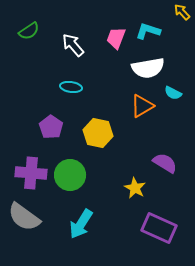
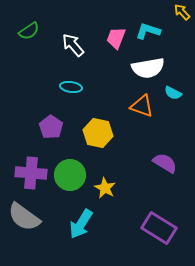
orange triangle: rotated 50 degrees clockwise
yellow star: moved 30 px left
purple rectangle: rotated 8 degrees clockwise
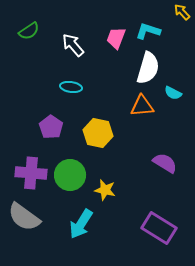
white semicircle: rotated 64 degrees counterclockwise
orange triangle: rotated 25 degrees counterclockwise
yellow star: moved 2 px down; rotated 15 degrees counterclockwise
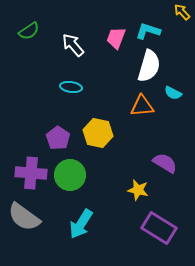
white semicircle: moved 1 px right, 2 px up
purple pentagon: moved 7 px right, 11 px down
yellow star: moved 33 px right
